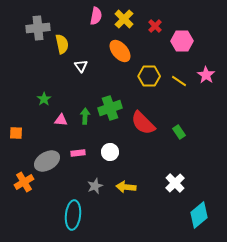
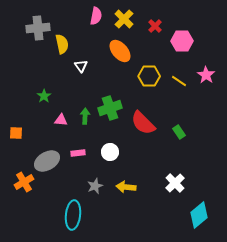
green star: moved 3 px up
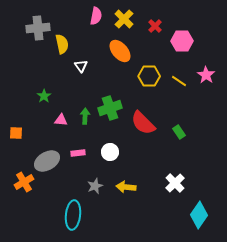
cyan diamond: rotated 16 degrees counterclockwise
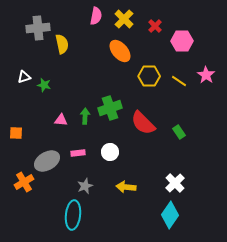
white triangle: moved 57 px left, 11 px down; rotated 48 degrees clockwise
green star: moved 11 px up; rotated 24 degrees counterclockwise
gray star: moved 10 px left
cyan diamond: moved 29 px left
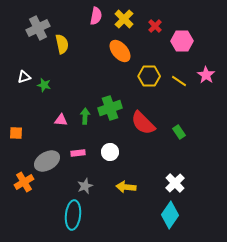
gray cross: rotated 20 degrees counterclockwise
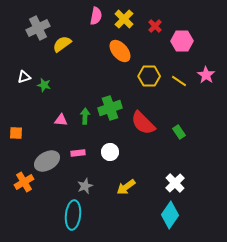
yellow semicircle: rotated 114 degrees counterclockwise
yellow arrow: rotated 42 degrees counterclockwise
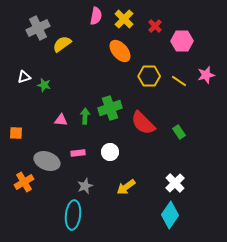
pink star: rotated 24 degrees clockwise
gray ellipse: rotated 50 degrees clockwise
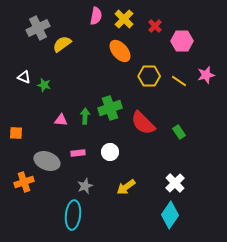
white triangle: rotated 40 degrees clockwise
orange cross: rotated 12 degrees clockwise
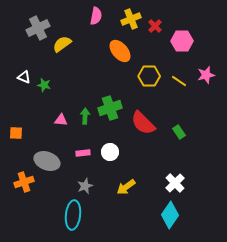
yellow cross: moved 7 px right; rotated 24 degrees clockwise
pink rectangle: moved 5 px right
